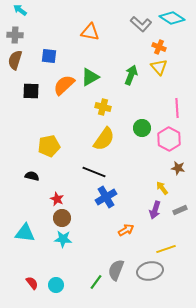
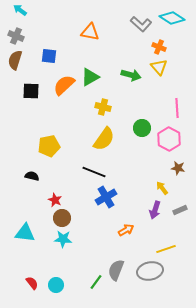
gray cross: moved 1 px right, 1 px down; rotated 21 degrees clockwise
green arrow: rotated 84 degrees clockwise
red star: moved 2 px left, 1 px down
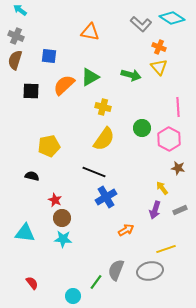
pink line: moved 1 px right, 1 px up
cyan circle: moved 17 px right, 11 px down
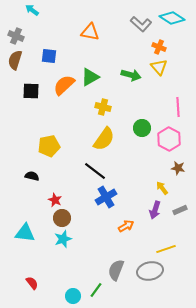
cyan arrow: moved 12 px right
black line: moved 1 px right, 1 px up; rotated 15 degrees clockwise
orange arrow: moved 4 px up
cyan star: rotated 24 degrees counterclockwise
green line: moved 8 px down
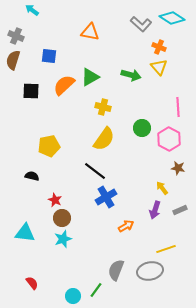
brown semicircle: moved 2 px left
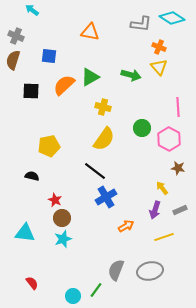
gray L-shape: rotated 35 degrees counterclockwise
yellow line: moved 2 px left, 12 px up
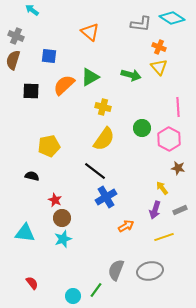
orange triangle: rotated 30 degrees clockwise
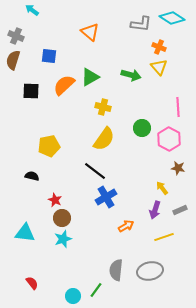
gray semicircle: rotated 15 degrees counterclockwise
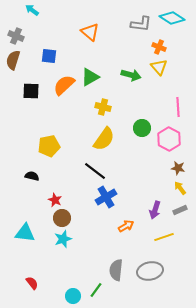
yellow arrow: moved 18 px right
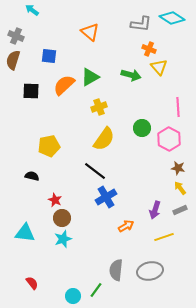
orange cross: moved 10 px left, 2 px down
yellow cross: moved 4 px left; rotated 35 degrees counterclockwise
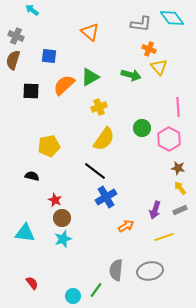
cyan diamond: rotated 20 degrees clockwise
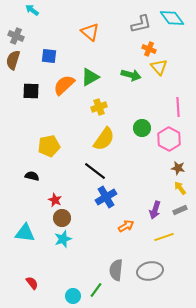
gray L-shape: rotated 20 degrees counterclockwise
